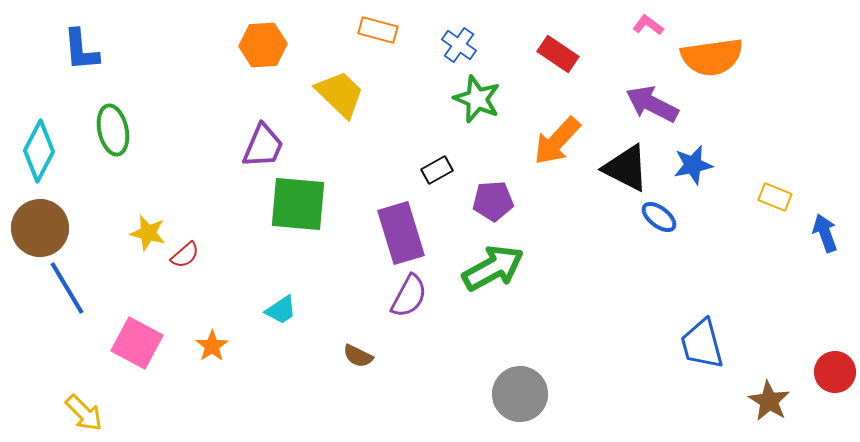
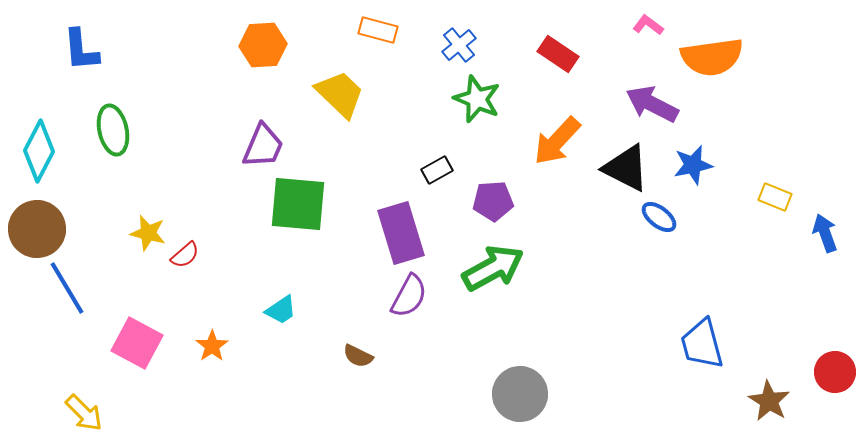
blue cross: rotated 16 degrees clockwise
brown circle: moved 3 px left, 1 px down
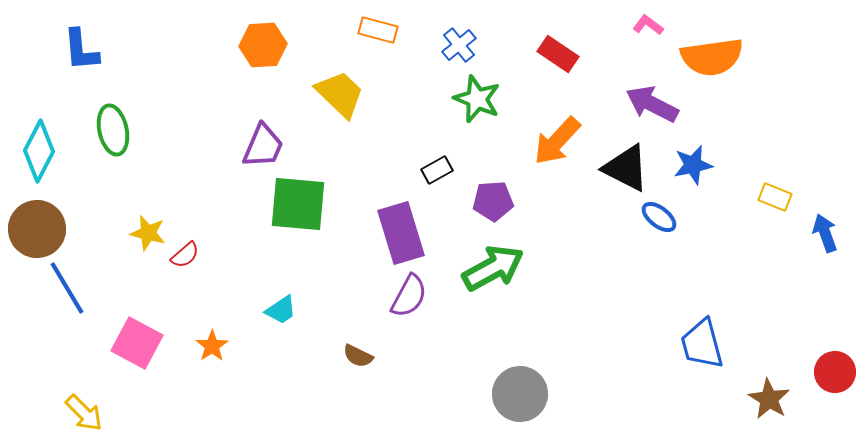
brown star: moved 2 px up
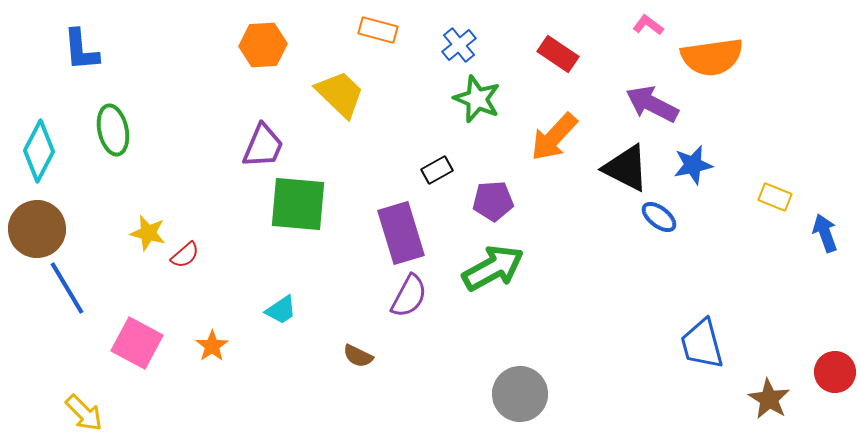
orange arrow: moved 3 px left, 4 px up
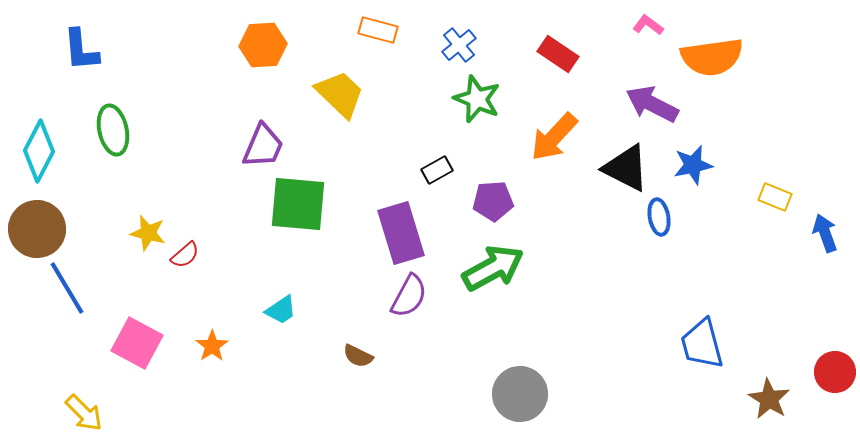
blue ellipse: rotated 42 degrees clockwise
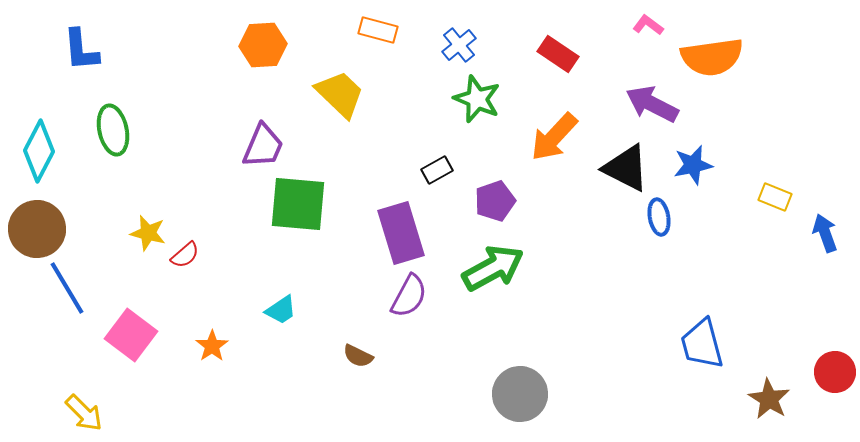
purple pentagon: moved 2 px right; rotated 15 degrees counterclockwise
pink square: moved 6 px left, 8 px up; rotated 9 degrees clockwise
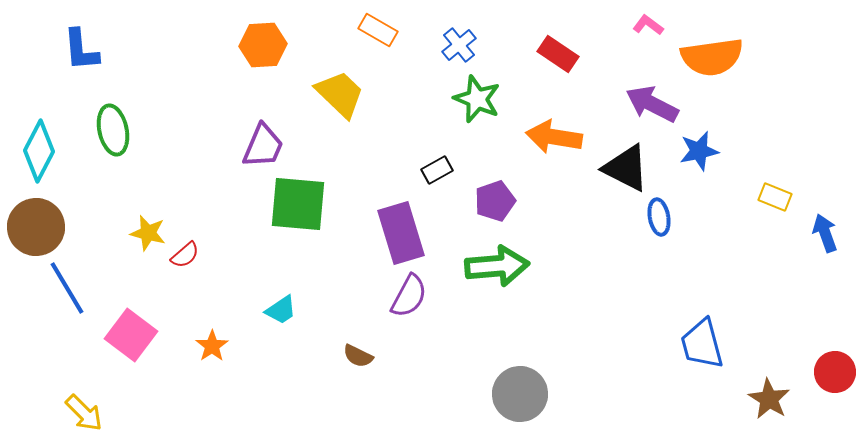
orange rectangle: rotated 15 degrees clockwise
orange arrow: rotated 56 degrees clockwise
blue star: moved 6 px right, 14 px up
brown circle: moved 1 px left, 2 px up
green arrow: moved 4 px right, 2 px up; rotated 24 degrees clockwise
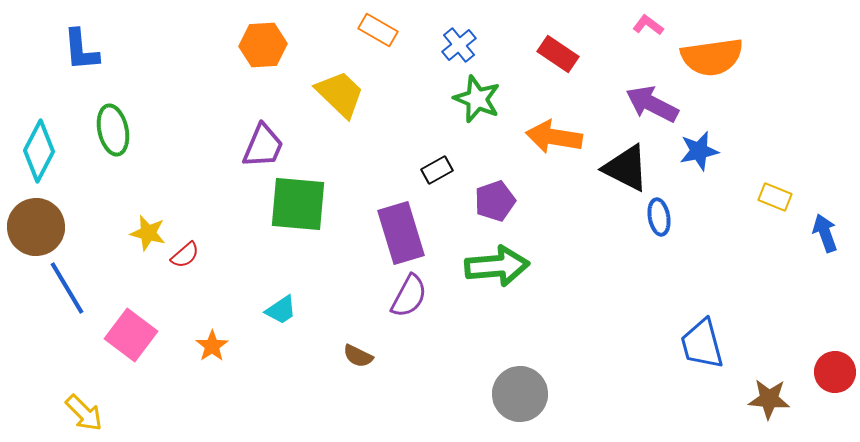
brown star: rotated 27 degrees counterclockwise
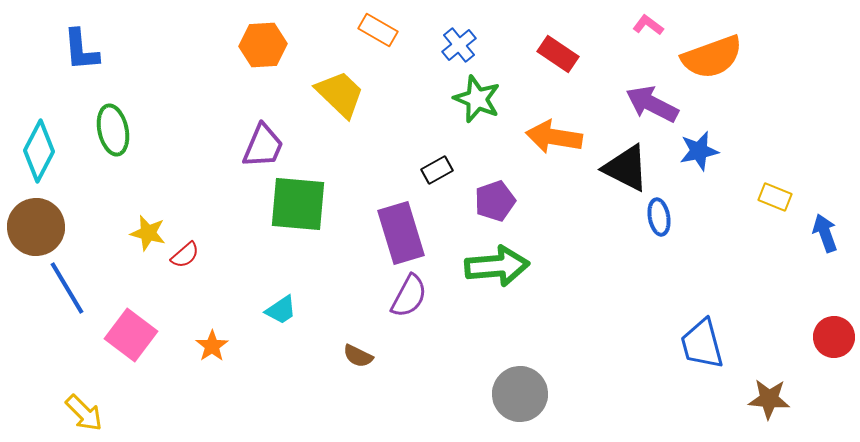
orange semicircle: rotated 12 degrees counterclockwise
red circle: moved 1 px left, 35 px up
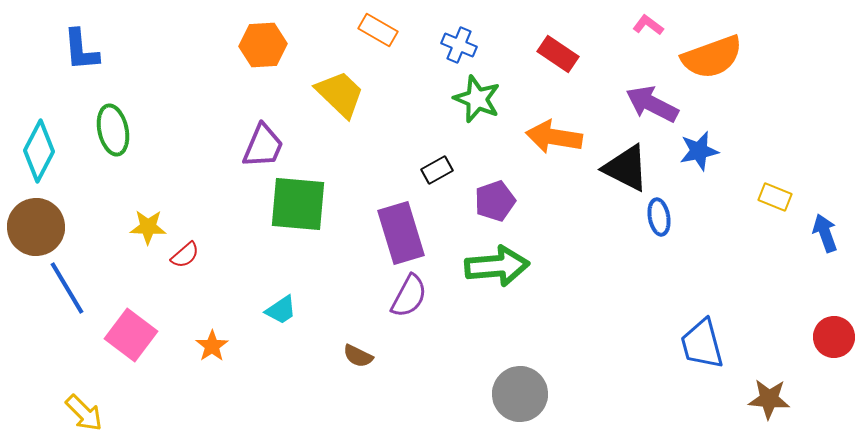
blue cross: rotated 28 degrees counterclockwise
yellow star: moved 6 px up; rotated 12 degrees counterclockwise
